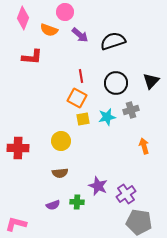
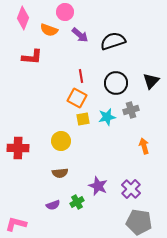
purple cross: moved 5 px right, 5 px up; rotated 12 degrees counterclockwise
green cross: rotated 32 degrees counterclockwise
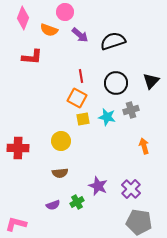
cyan star: rotated 24 degrees clockwise
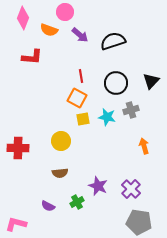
purple semicircle: moved 5 px left, 1 px down; rotated 48 degrees clockwise
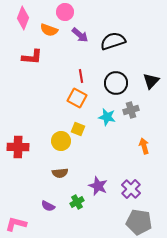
yellow square: moved 5 px left, 10 px down; rotated 32 degrees clockwise
red cross: moved 1 px up
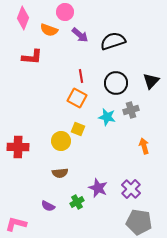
purple star: moved 2 px down
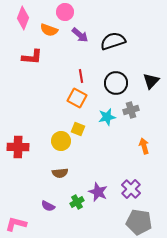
cyan star: rotated 24 degrees counterclockwise
purple star: moved 4 px down
